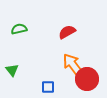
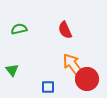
red semicircle: moved 2 px left, 2 px up; rotated 84 degrees counterclockwise
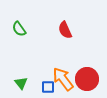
green semicircle: rotated 112 degrees counterclockwise
orange arrow: moved 10 px left, 14 px down
green triangle: moved 9 px right, 13 px down
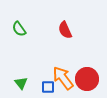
orange arrow: moved 1 px up
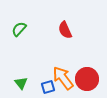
green semicircle: rotated 77 degrees clockwise
blue square: rotated 16 degrees counterclockwise
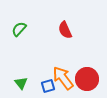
blue square: moved 1 px up
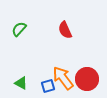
green triangle: rotated 24 degrees counterclockwise
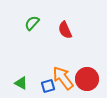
green semicircle: moved 13 px right, 6 px up
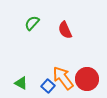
blue square: rotated 32 degrees counterclockwise
